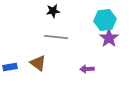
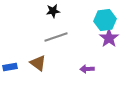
gray line: rotated 25 degrees counterclockwise
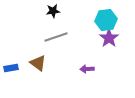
cyan hexagon: moved 1 px right
blue rectangle: moved 1 px right, 1 px down
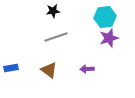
cyan hexagon: moved 1 px left, 3 px up
purple star: rotated 18 degrees clockwise
brown triangle: moved 11 px right, 7 px down
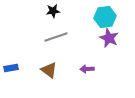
purple star: rotated 30 degrees counterclockwise
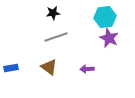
black star: moved 2 px down
brown triangle: moved 3 px up
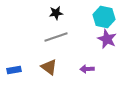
black star: moved 3 px right
cyan hexagon: moved 1 px left; rotated 20 degrees clockwise
purple star: moved 2 px left, 1 px down
blue rectangle: moved 3 px right, 2 px down
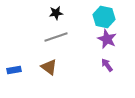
purple arrow: moved 20 px right, 4 px up; rotated 56 degrees clockwise
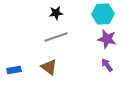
cyan hexagon: moved 1 px left, 3 px up; rotated 15 degrees counterclockwise
purple star: rotated 12 degrees counterclockwise
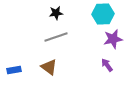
purple star: moved 6 px right; rotated 24 degrees counterclockwise
